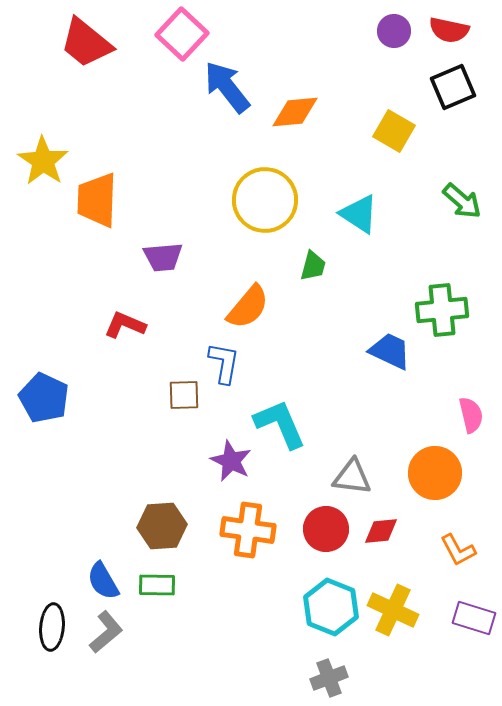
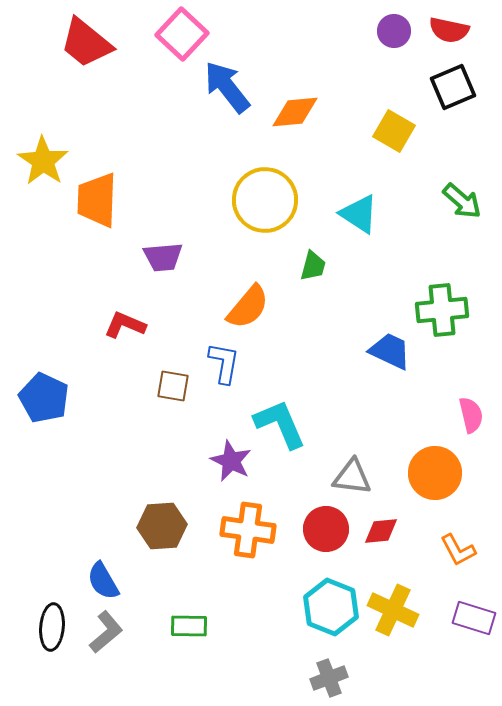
brown square: moved 11 px left, 9 px up; rotated 12 degrees clockwise
green rectangle: moved 32 px right, 41 px down
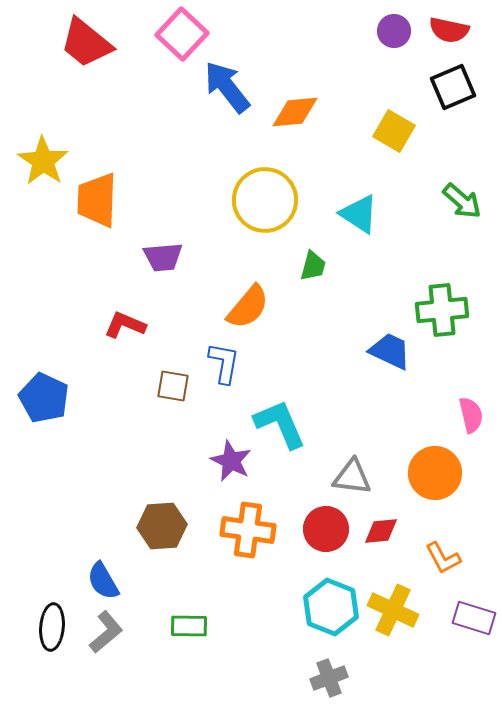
orange L-shape: moved 15 px left, 8 px down
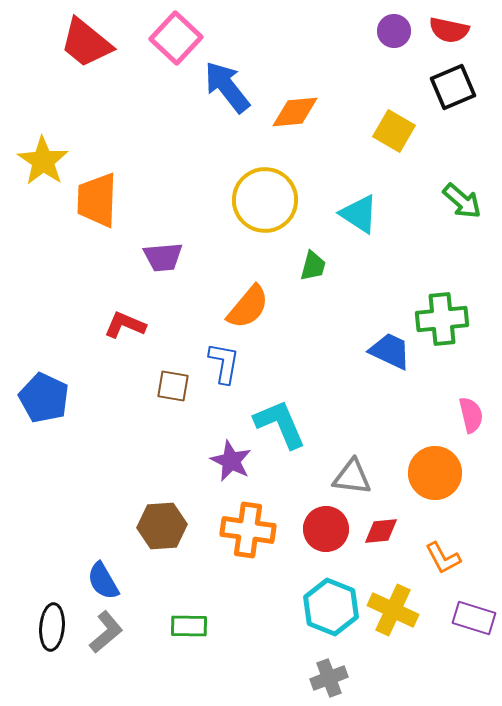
pink square: moved 6 px left, 4 px down
green cross: moved 9 px down
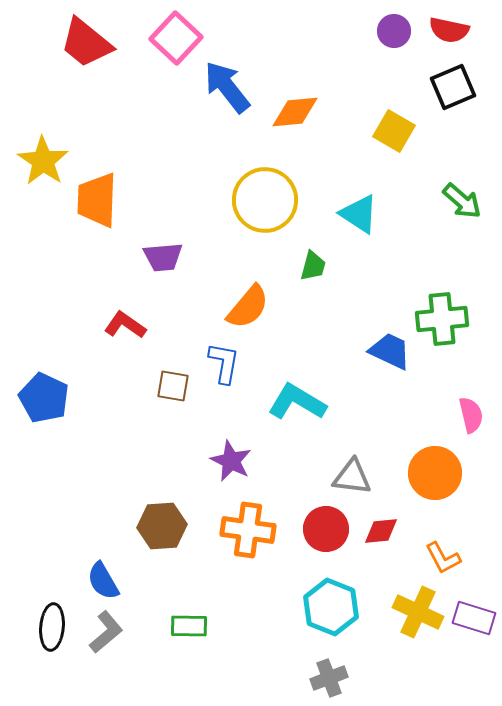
red L-shape: rotated 12 degrees clockwise
cyan L-shape: moved 17 px right, 22 px up; rotated 36 degrees counterclockwise
yellow cross: moved 25 px right, 2 px down
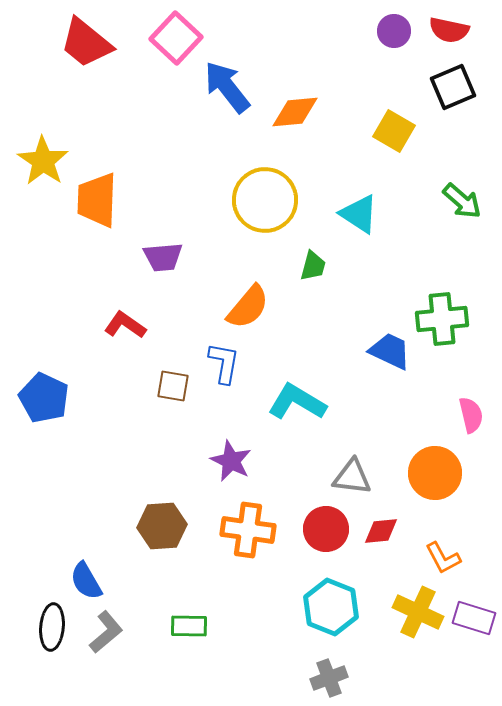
blue semicircle: moved 17 px left
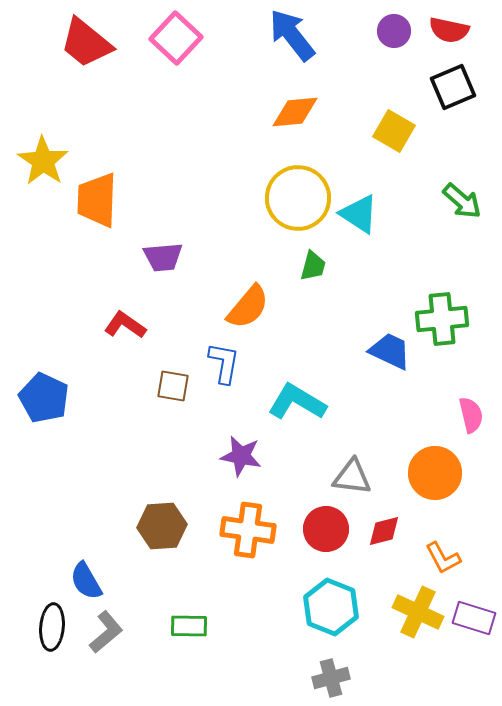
blue arrow: moved 65 px right, 52 px up
yellow circle: moved 33 px right, 2 px up
purple star: moved 10 px right, 5 px up; rotated 15 degrees counterclockwise
red diamond: moved 3 px right; rotated 9 degrees counterclockwise
gray cross: moved 2 px right; rotated 6 degrees clockwise
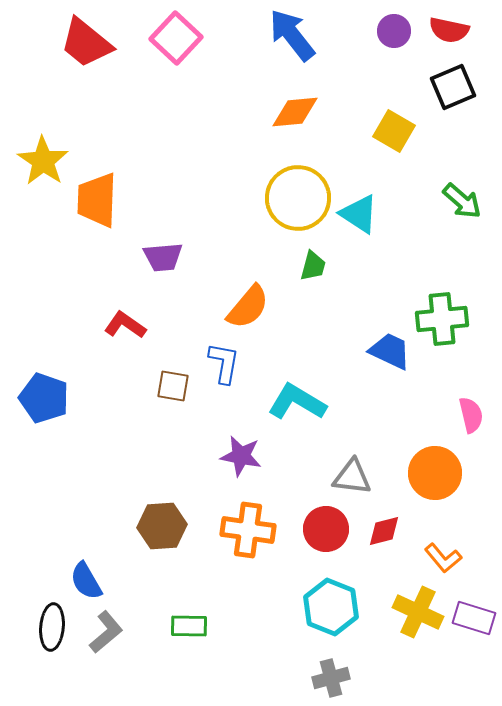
blue pentagon: rotated 6 degrees counterclockwise
orange L-shape: rotated 12 degrees counterclockwise
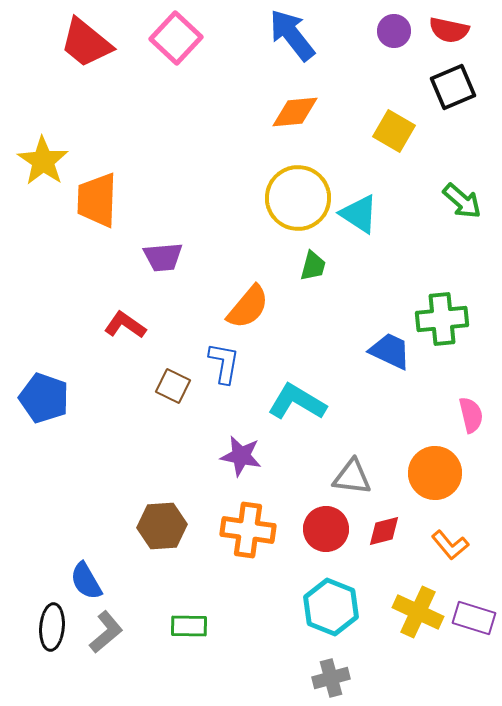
brown square: rotated 16 degrees clockwise
orange L-shape: moved 7 px right, 13 px up
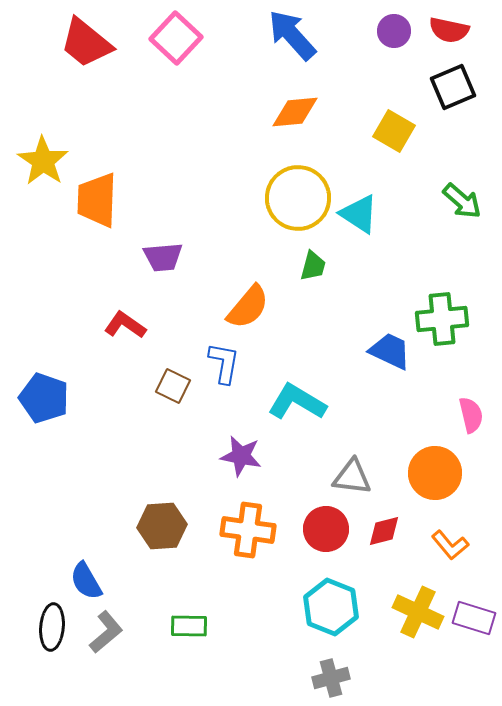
blue arrow: rotated 4 degrees counterclockwise
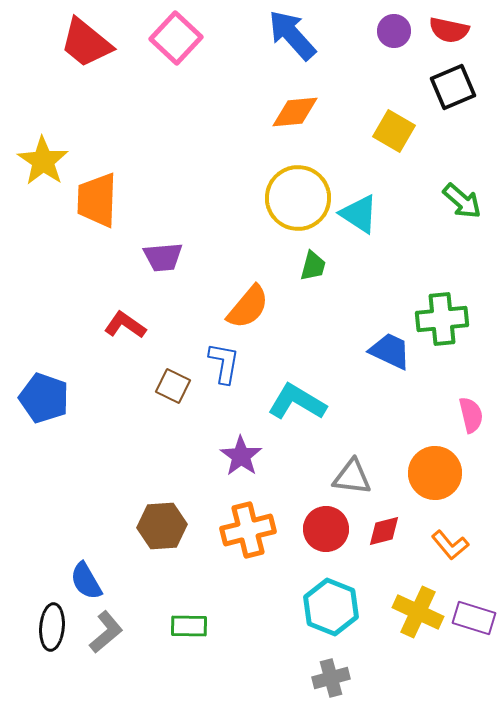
purple star: rotated 24 degrees clockwise
orange cross: rotated 22 degrees counterclockwise
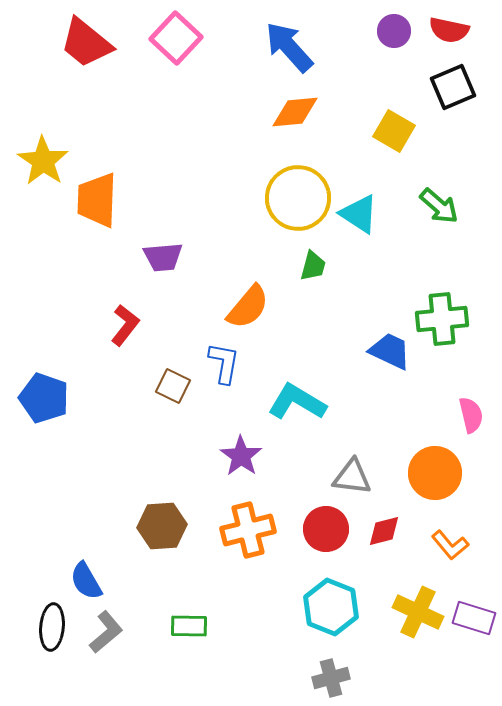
blue arrow: moved 3 px left, 12 px down
green arrow: moved 23 px left, 5 px down
red L-shape: rotated 93 degrees clockwise
